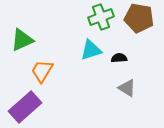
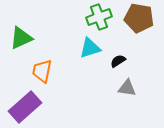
green cross: moved 2 px left
green triangle: moved 1 px left, 2 px up
cyan triangle: moved 1 px left, 2 px up
black semicircle: moved 1 px left, 3 px down; rotated 28 degrees counterclockwise
orange trapezoid: rotated 20 degrees counterclockwise
gray triangle: rotated 24 degrees counterclockwise
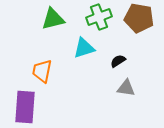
green triangle: moved 32 px right, 19 px up; rotated 10 degrees clockwise
cyan triangle: moved 6 px left
gray triangle: moved 1 px left
purple rectangle: rotated 44 degrees counterclockwise
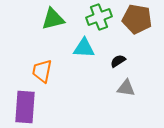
brown pentagon: moved 2 px left, 1 px down
cyan triangle: rotated 20 degrees clockwise
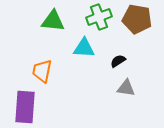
green triangle: moved 2 px down; rotated 20 degrees clockwise
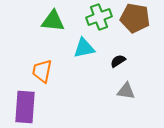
brown pentagon: moved 2 px left, 1 px up
cyan triangle: rotated 15 degrees counterclockwise
gray triangle: moved 3 px down
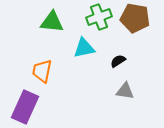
green triangle: moved 1 px left, 1 px down
gray triangle: moved 1 px left
purple rectangle: rotated 20 degrees clockwise
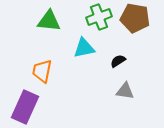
green triangle: moved 3 px left, 1 px up
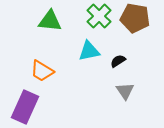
green cross: moved 1 px up; rotated 25 degrees counterclockwise
green triangle: moved 1 px right
cyan triangle: moved 5 px right, 3 px down
orange trapezoid: rotated 70 degrees counterclockwise
gray triangle: rotated 48 degrees clockwise
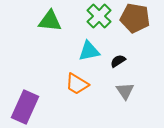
orange trapezoid: moved 35 px right, 13 px down
